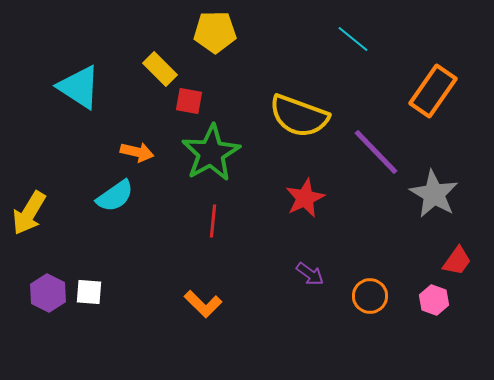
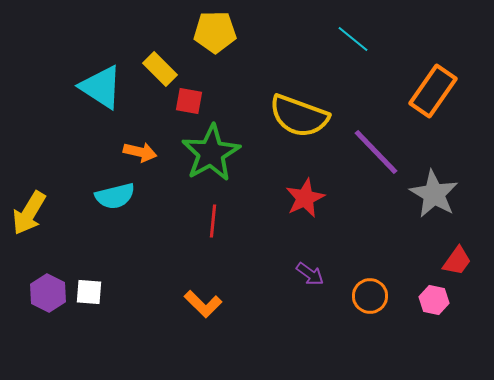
cyan triangle: moved 22 px right
orange arrow: moved 3 px right
cyan semicircle: rotated 21 degrees clockwise
pink hexagon: rotated 8 degrees counterclockwise
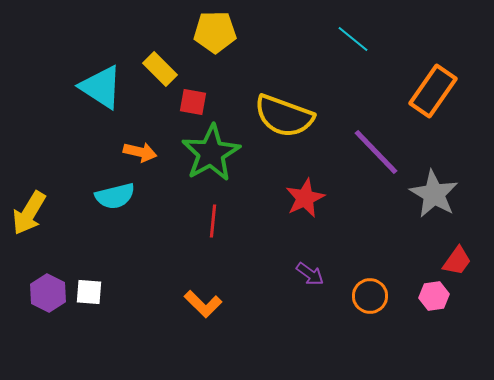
red square: moved 4 px right, 1 px down
yellow semicircle: moved 15 px left
pink hexagon: moved 4 px up; rotated 20 degrees counterclockwise
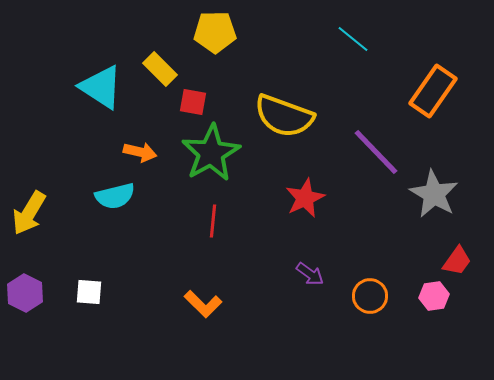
purple hexagon: moved 23 px left
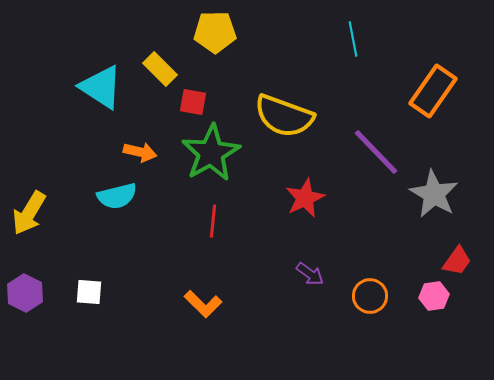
cyan line: rotated 40 degrees clockwise
cyan semicircle: moved 2 px right
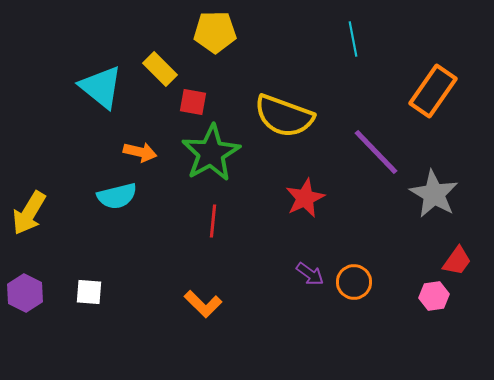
cyan triangle: rotated 6 degrees clockwise
orange circle: moved 16 px left, 14 px up
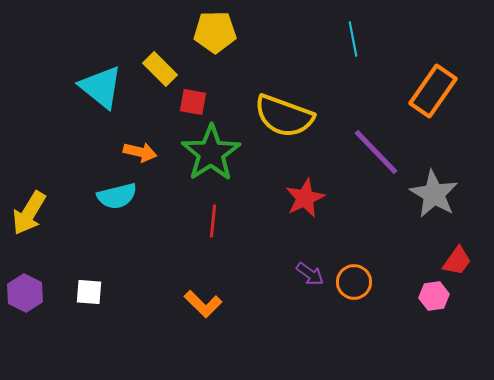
green star: rotated 4 degrees counterclockwise
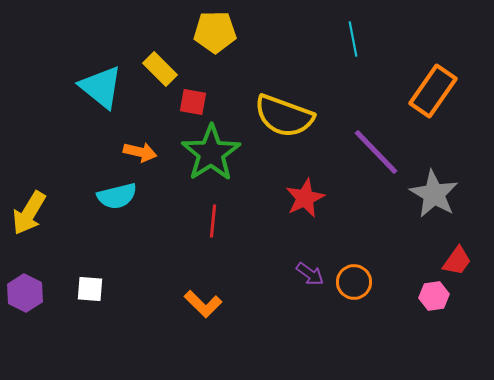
white square: moved 1 px right, 3 px up
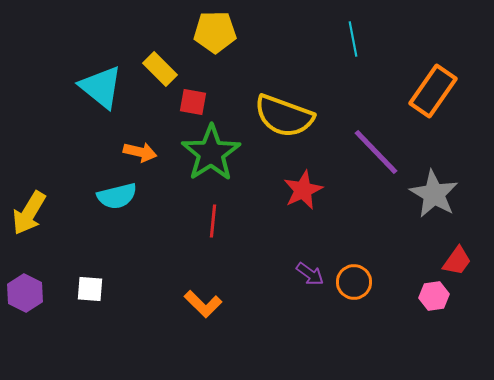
red star: moved 2 px left, 8 px up
